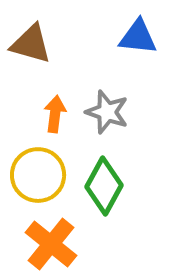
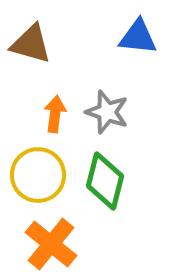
green diamond: moved 1 px right, 5 px up; rotated 14 degrees counterclockwise
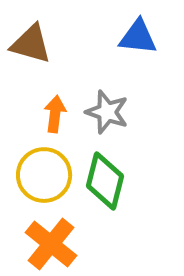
yellow circle: moved 6 px right
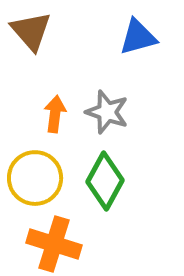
blue triangle: rotated 21 degrees counterclockwise
brown triangle: moved 13 px up; rotated 33 degrees clockwise
yellow circle: moved 9 px left, 3 px down
green diamond: rotated 14 degrees clockwise
orange cross: moved 3 px right; rotated 22 degrees counterclockwise
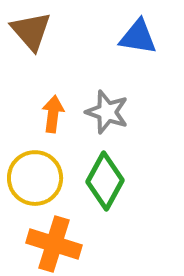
blue triangle: rotated 24 degrees clockwise
orange arrow: moved 2 px left
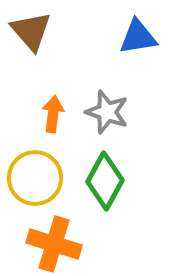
blue triangle: rotated 18 degrees counterclockwise
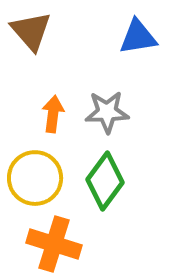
gray star: rotated 21 degrees counterclockwise
green diamond: rotated 8 degrees clockwise
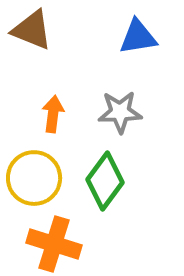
brown triangle: moved 1 px right, 1 px up; rotated 27 degrees counterclockwise
gray star: moved 13 px right
yellow circle: moved 1 px left
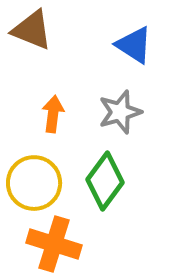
blue triangle: moved 4 px left, 8 px down; rotated 42 degrees clockwise
gray star: rotated 15 degrees counterclockwise
yellow circle: moved 5 px down
